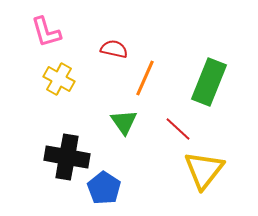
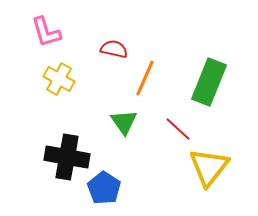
yellow triangle: moved 5 px right, 3 px up
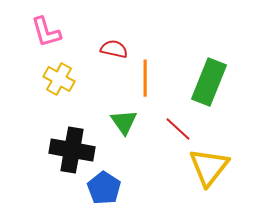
orange line: rotated 24 degrees counterclockwise
black cross: moved 5 px right, 7 px up
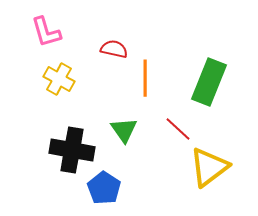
green triangle: moved 8 px down
yellow triangle: rotated 15 degrees clockwise
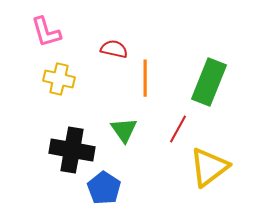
yellow cross: rotated 16 degrees counterclockwise
red line: rotated 76 degrees clockwise
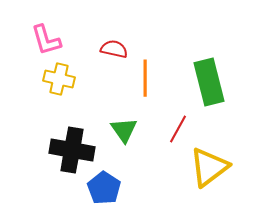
pink L-shape: moved 8 px down
green rectangle: rotated 36 degrees counterclockwise
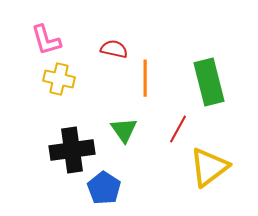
black cross: rotated 18 degrees counterclockwise
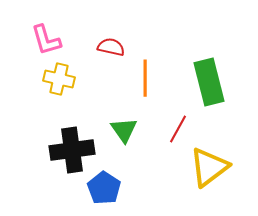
red semicircle: moved 3 px left, 2 px up
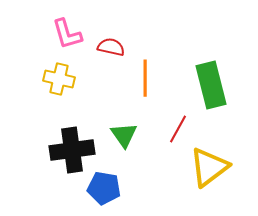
pink L-shape: moved 21 px right, 6 px up
green rectangle: moved 2 px right, 3 px down
green triangle: moved 5 px down
blue pentagon: rotated 24 degrees counterclockwise
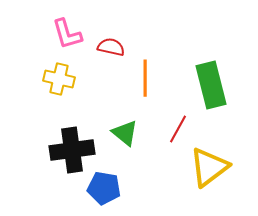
green triangle: moved 1 px right, 2 px up; rotated 16 degrees counterclockwise
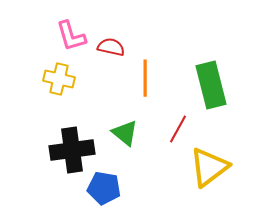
pink L-shape: moved 4 px right, 2 px down
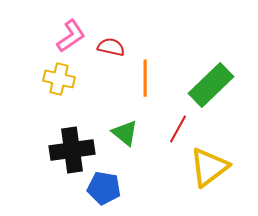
pink L-shape: rotated 108 degrees counterclockwise
green rectangle: rotated 60 degrees clockwise
